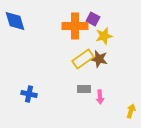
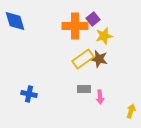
purple square: rotated 24 degrees clockwise
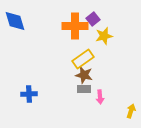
brown star: moved 15 px left, 16 px down
blue cross: rotated 14 degrees counterclockwise
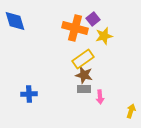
orange cross: moved 2 px down; rotated 15 degrees clockwise
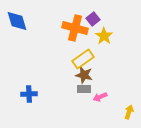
blue diamond: moved 2 px right
yellow star: rotated 24 degrees counterclockwise
pink arrow: rotated 72 degrees clockwise
yellow arrow: moved 2 px left, 1 px down
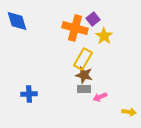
yellow rectangle: rotated 25 degrees counterclockwise
yellow arrow: rotated 80 degrees clockwise
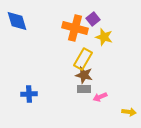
yellow star: moved 1 px down; rotated 18 degrees counterclockwise
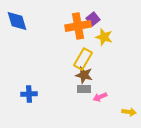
orange cross: moved 3 px right, 2 px up; rotated 25 degrees counterclockwise
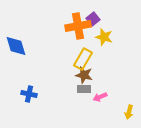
blue diamond: moved 1 px left, 25 px down
blue cross: rotated 14 degrees clockwise
yellow arrow: rotated 96 degrees clockwise
